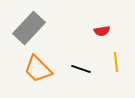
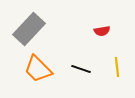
gray rectangle: moved 1 px down
yellow line: moved 1 px right, 5 px down
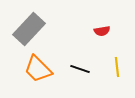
black line: moved 1 px left
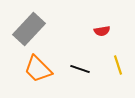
yellow line: moved 1 px right, 2 px up; rotated 12 degrees counterclockwise
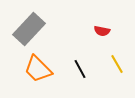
red semicircle: rotated 21 degrees clockwise
yellow line: moved 1 px left, 1 px up; rotated 12 degrees counterclockwise
black line: rotated 42 degrees clockwise
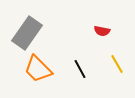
gray rectangle: moved 2 px left, 4 px down; rotated 8 degrees counterclockwise
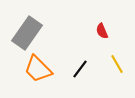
red semicircle: rotated 56 degrees clockwise
black line: rotated 66 degrees clockwise
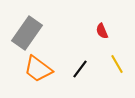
orange trapezoid: rotated 8 degrees counterclockwise
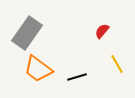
red semicircle: rotated 63 degrees clockwise
black line: moved 3 px left, 8 px down; rotated 36 degrees clockwise
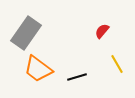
gray rectangle: moved 1 px left
